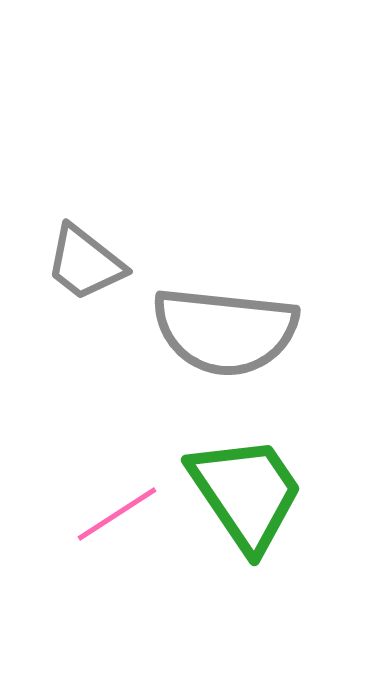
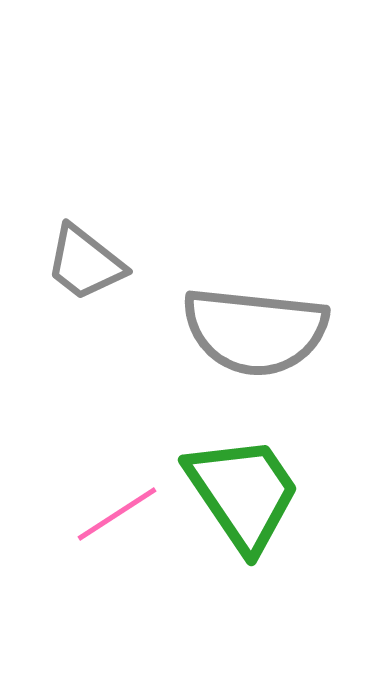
gray semicircle: moved 30 px right
green trapezoid: moved 3 px left
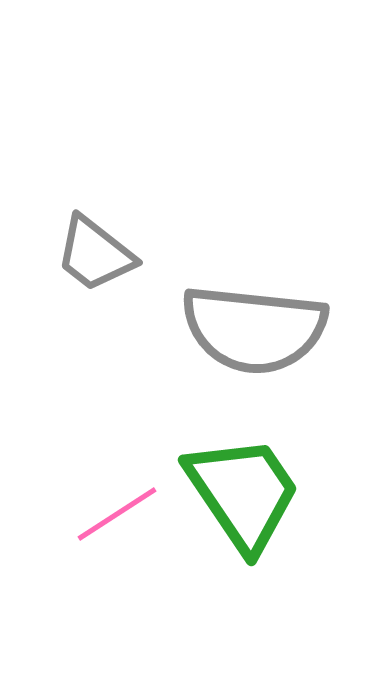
gray trapezoid: moved 10 px right, 9 px up
gray semicircle: moved 1 px left, 2 px up
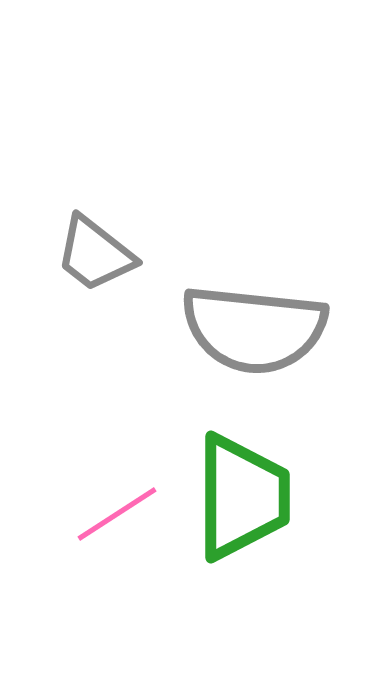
green trapezoid: moved 1 px left, 4 px down; rotated 34 degrees clockwise
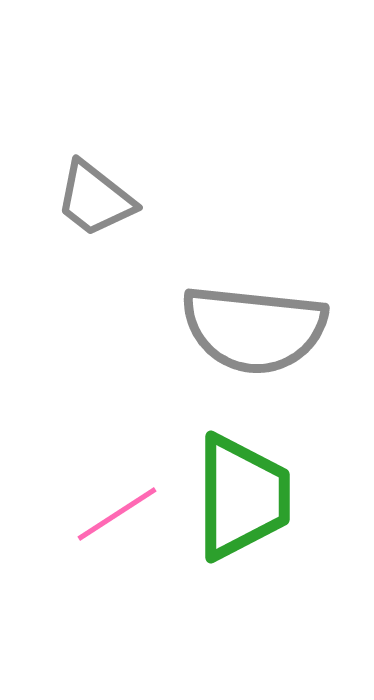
gray trapezoid: moved 55 px up
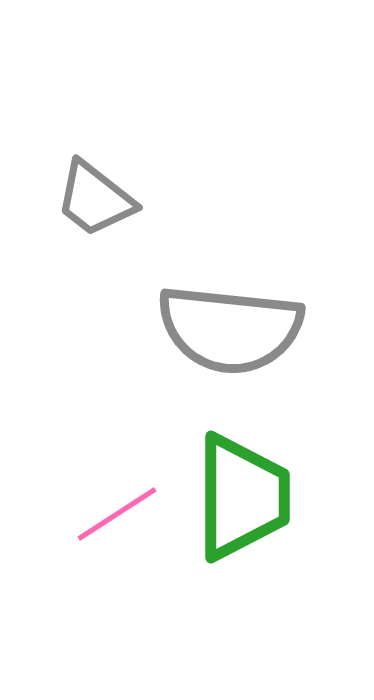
gray semicircle: moved 24 px left
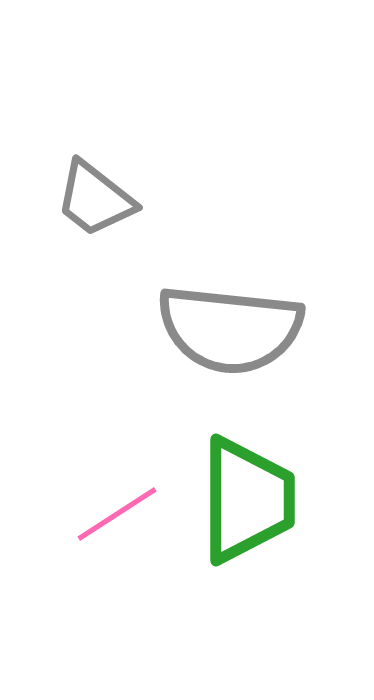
green trapezoid: moved 5 px right, 3 px down
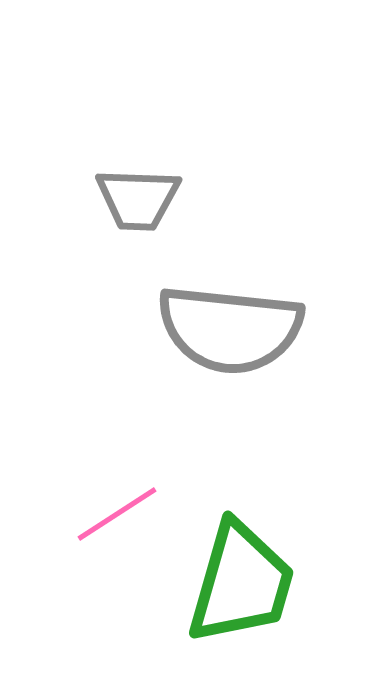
gray trapezoid: moved 43 px right; rotated 36 degrees counterclockwise
green trapezoid: moved 6 px left, 83 px down; rotated 16 degrees clockwise
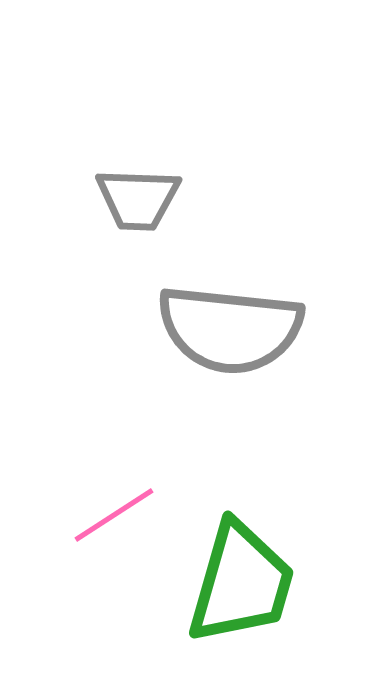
pink line: moved 3 px left, 1 px down
